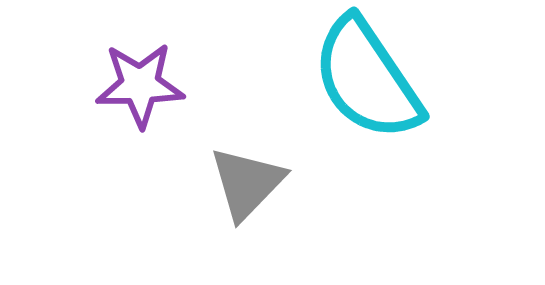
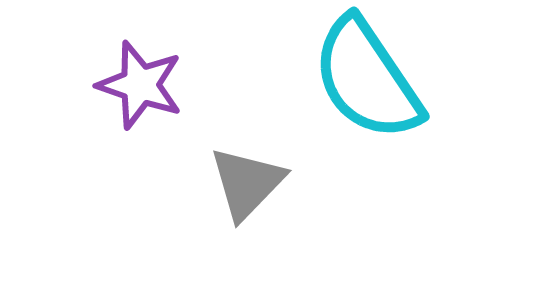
purple star: rotated 20 degrees clockwise
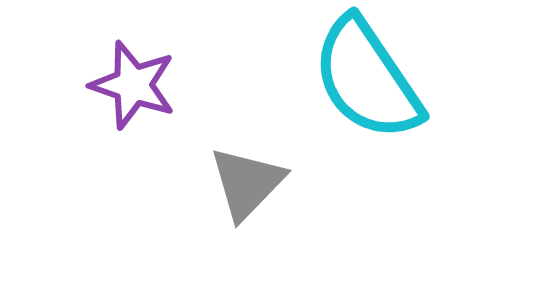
purple star: moved 7 px left
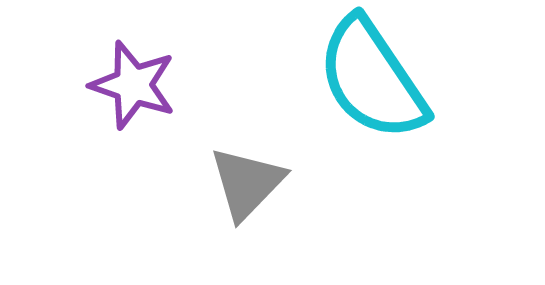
cyan semicircle: moved 5 px right
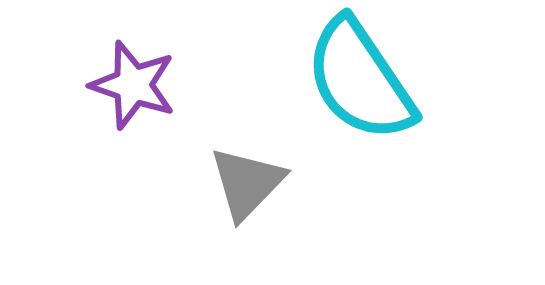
cyan semicircle: moved 12 px left, 1 px down
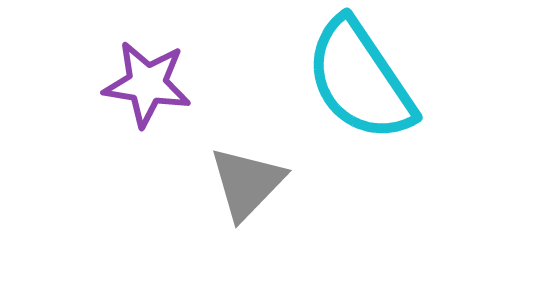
purple star: moved 14 px right, 1 px up; rotated 10 degrees counterclockwise
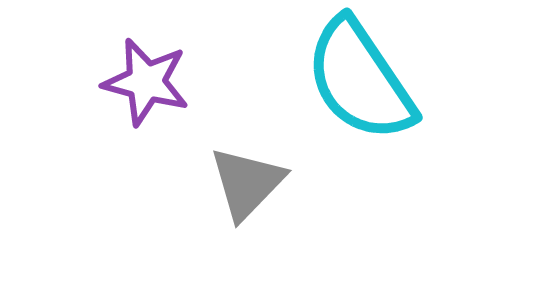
purple star: moved 1 px left, 2 px up; rotated 6 degrees clockwise
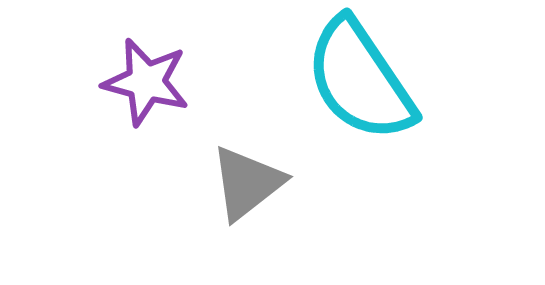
gray triangle: rotated 8 degrees clockwise
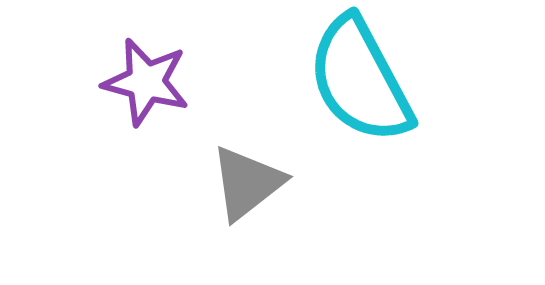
cyan semicircle: rotated 6 degrees clockwise
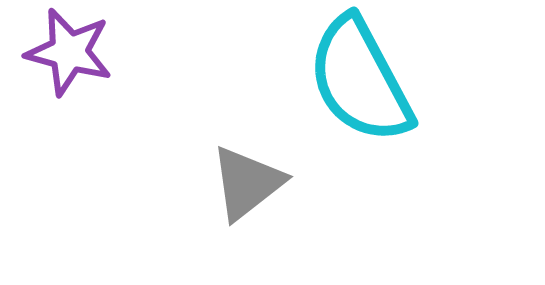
purple star: moved 77 px left, 30 px up
